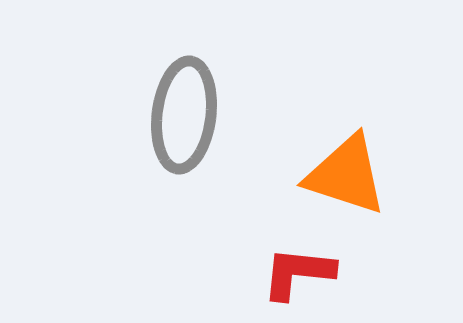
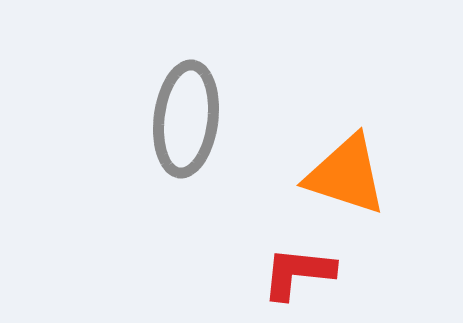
gray ellipse: moved 2 px right, 4 px down
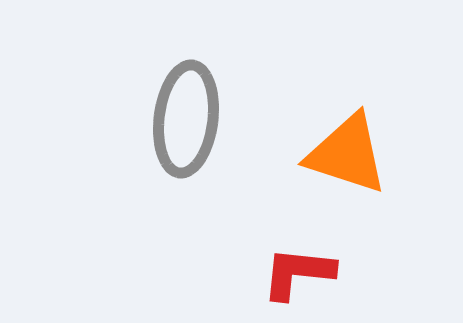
orange triangle: moved 1 px right, 21 px up
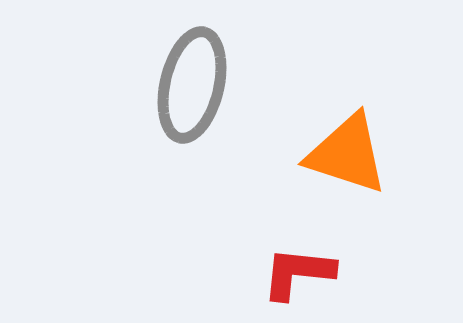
gray ellipse: moved 6 px right, 34 px up; rotated 6 degrees clockwise
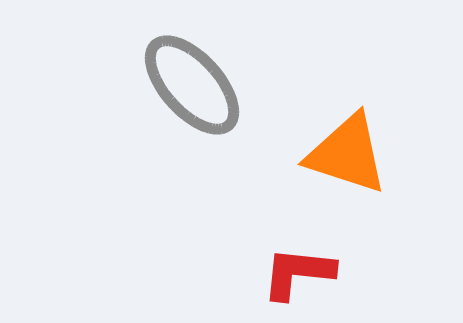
gray ellipse: rotated 55 degrees counterclockwise
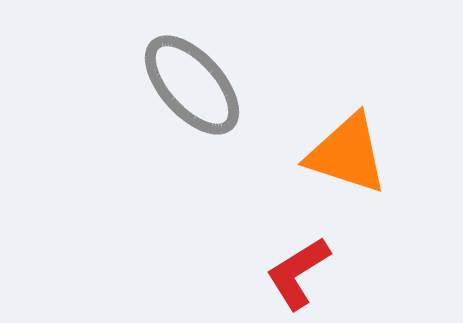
red L-shape: rotated 38 degrees counterclockwise
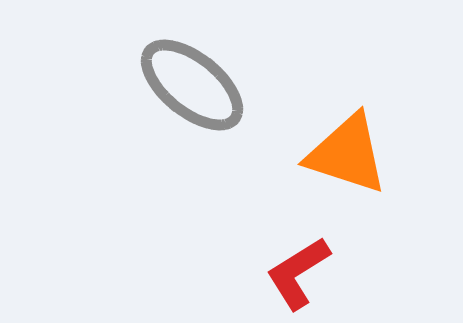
gray ellipse: rotated 9 degrees counterclockwise
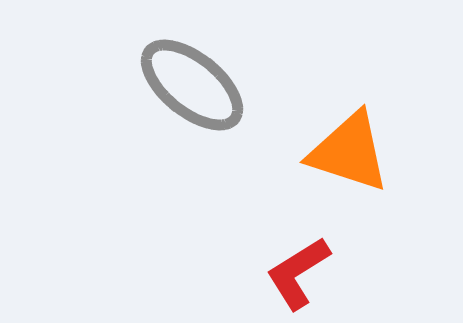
orange triangle: moved 2 px right, 2 px up
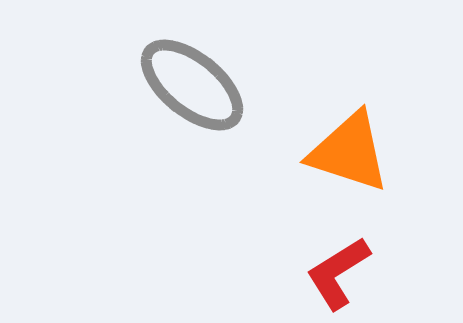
red L-shape: moved 40 px right
